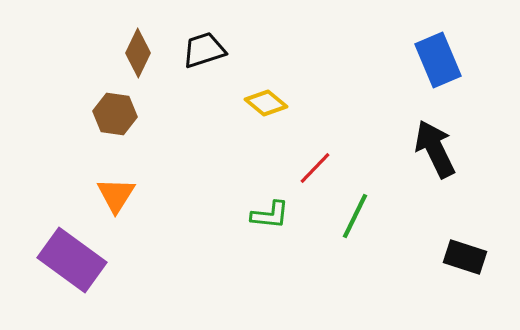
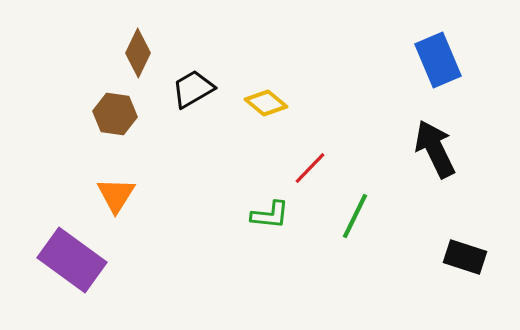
black trapezoid: moved 11 px left, 39 px down; rotated 12 degrees counterclockwise
red line: moved 5 px left
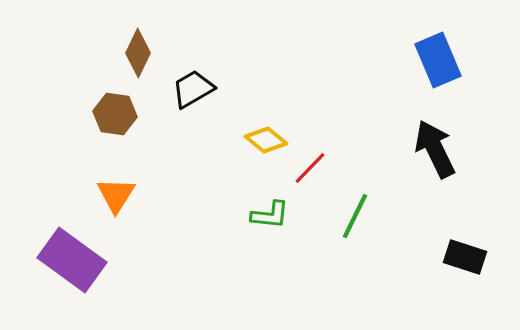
yellow diamond: moved 37 px down
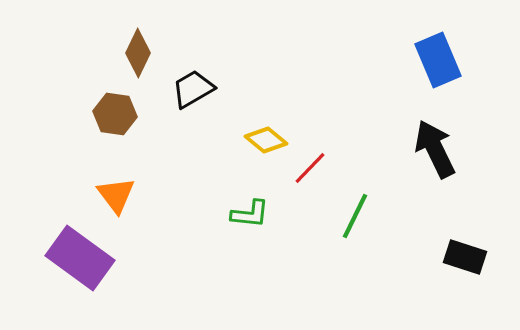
orange triangle: rotated 9 degrees counterclockwise
green L-shape: moved 20 px left, 1 px up
purple rectangle: moved 8 px right, 2 px up
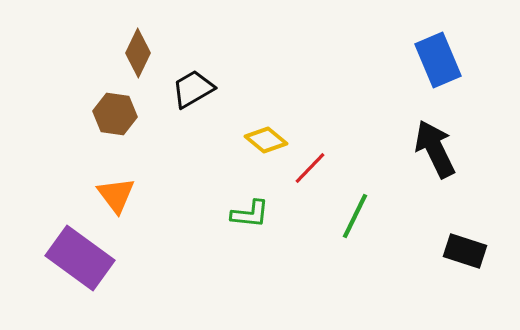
black rectangle: moved 6 px up
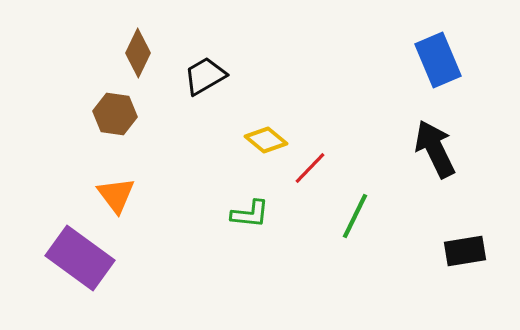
black trapezoid: moved 12 px right, 13 px up
black rectangle: rotated 27 degrees counterclockwise
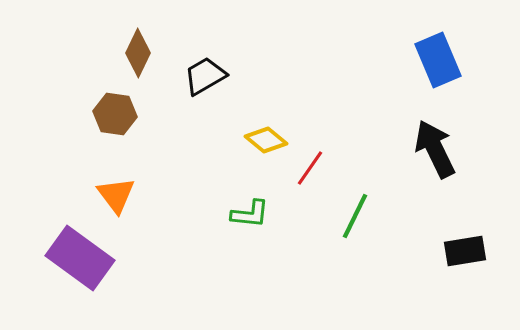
red line: rotated 9 degrees counterclockwise
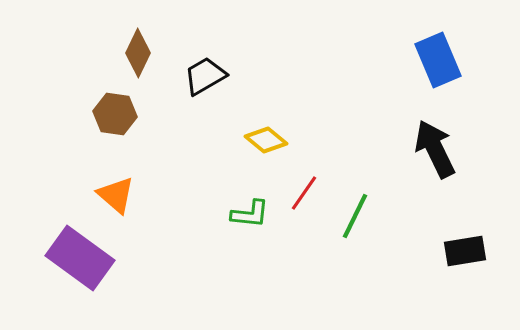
red line: moved 6 px left, 25 px down
orange triangle: rotated 12 degrees counterclockwise
